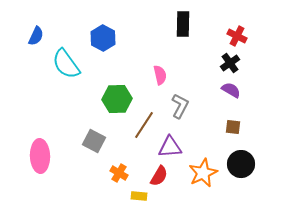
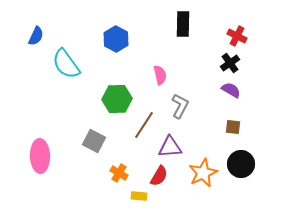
blue hexagon: moved 13 px right, 1 px down
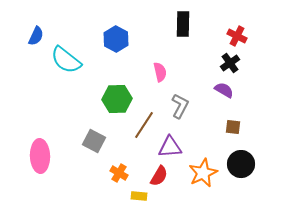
cyan semicircle: moved 4 px up; rotated 16 degrees counterclockwise
pink semicircle: moved 3 px up
purple semicircle: moved 7 px left
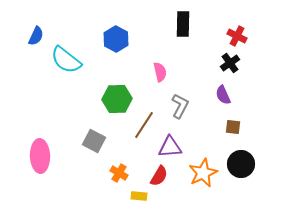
purple semicircle: moved 1 px left, 5 px down; rotated 144 degrees counterclockwise
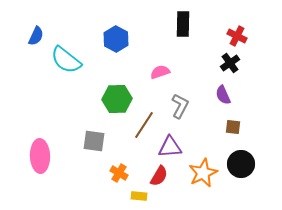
pink semicircle: rotated 96 degrees counterclockwise
gray square: rotated 20 degrees counterclockwise
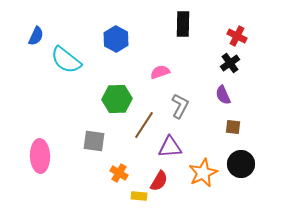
red semicircle: moved 5 px down
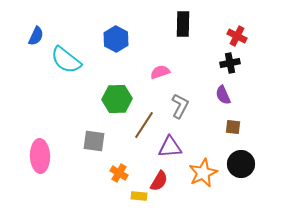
black cross: rotated 24 degrees clockwise
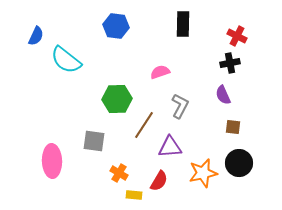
blue hexagon: moved 13 px up; rotated 20 degrees counterclockwise
pink ellipse: moved 12 px right, 5 px down
black circle: moved 2 px left, 1 px up
orange star: rotated 12 degrees clockwise
yellow rectangle: moved 5 px left, 1 px up
